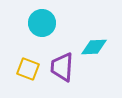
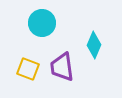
cyan diamond: moved 2 px up; rotated 64 degrees counterclockwise
purple trapezoid: rotated 12 degrees counterclockwise
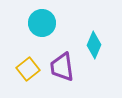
yellow square: rotated 30 degrees clockwise
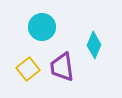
cyan circle: moved 4 px down
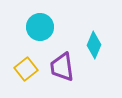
cyan circle: moved 2 px left
yellow square: moved 2 px left
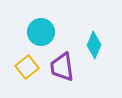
cyan circle: moved 1 px right, 5 px down
yellow square: moved 1 px right, 2 px up
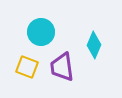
yellow square: rotated 30 degrees counterclockwise
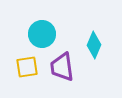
cyan circle: moved 1 px right, 2 px down
yellow square: rotated 30 degrees counterclockwise
